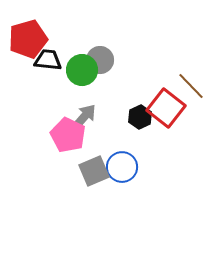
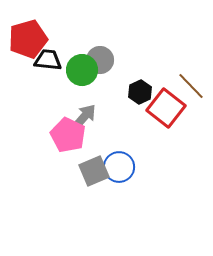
black hexagon: moved 25 px up
blue circle: moved 3 px left
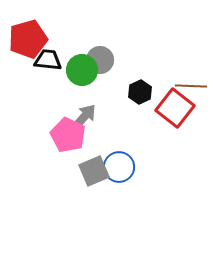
brown line: rotated 44 degrees counterclockwise
red square: moved 9 px right
